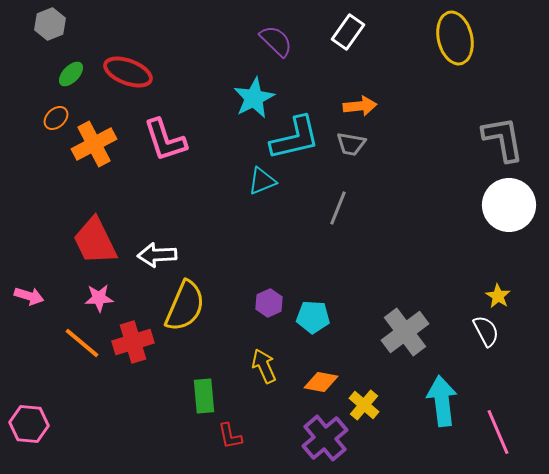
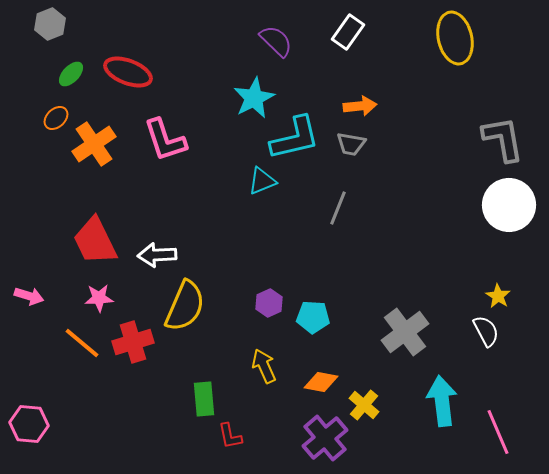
orange cross: rotated 6 degrees counterclockwise
green rectangle: moved 3 px down
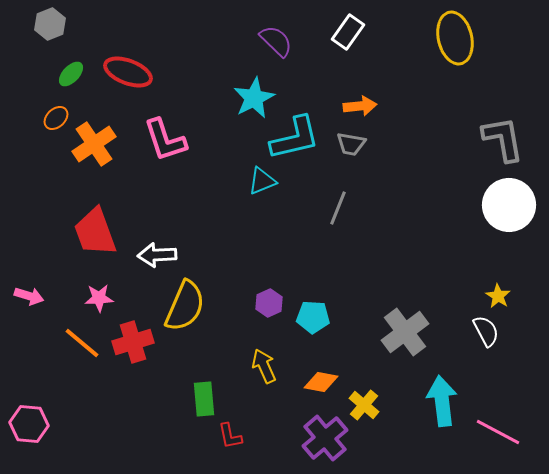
red trapezoid: moved 9 px up; rotated 6 degrees clockwise
pink line: rotated 39 degrees counterclockwise
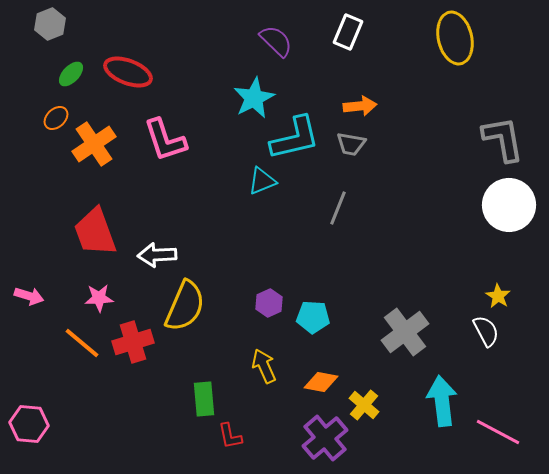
white rectangle: rotated 12 degrees counterclockwise
